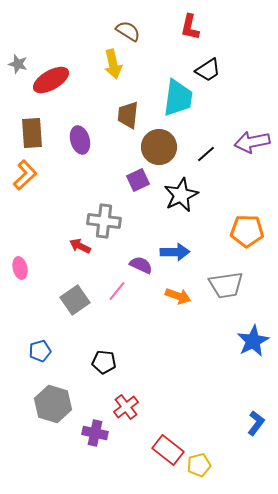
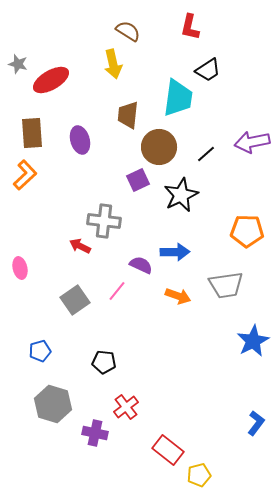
yellow pentagon: moved 10 px down
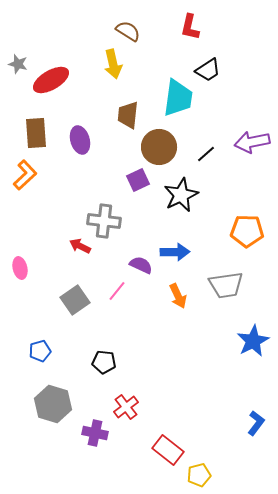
brown rectangle: moved 4 px right
orange arrow: rotated 45 degrees clockwise
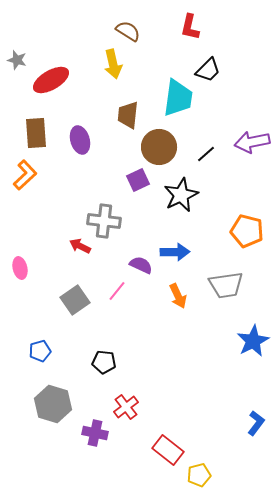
gray star: moved 1 px left, 4 px up
black trapezoid: rotated 12 degrees counterclockwise
orange pentagon: rotated 12 degrees clockwise
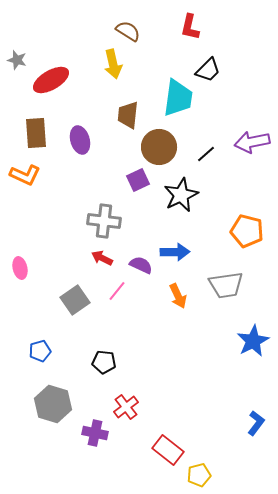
orange L-shape: rotated 68 degrees clockwise
red arrow: moved 22 px right, 12 px down
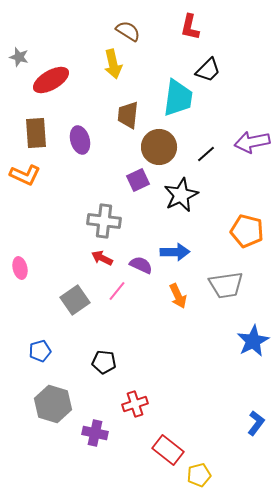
gray star: moved 2 px right, 3 px up
red cross: moved 9 px right, 3 px up; rotated 20 degrees clockwise
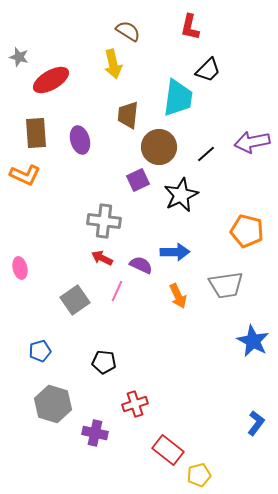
pink line: rotated 15 degrees counterclockwise
blue star: rotated 16 degrees counterclockwise
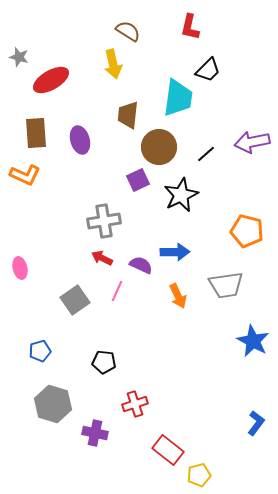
gray cross: rotated 16 degrees counterclockwise
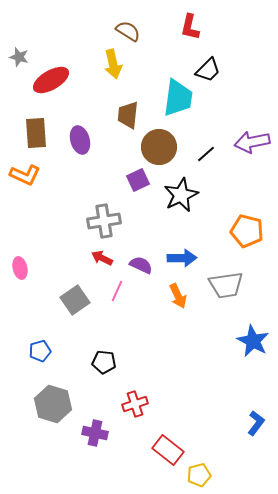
blue arrow: moved 7 px right, 6 px down
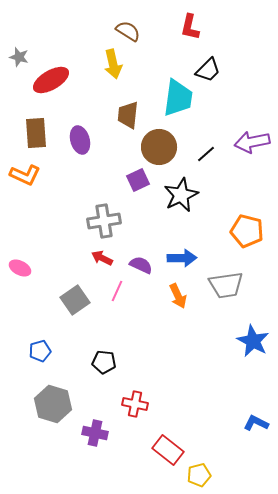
pink ellipse: rotated 50 degrees counterclockwise
red cross: rotated 30 degrees clockwise
blue L-shape: rotated 100 degrees counterclockwise
